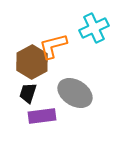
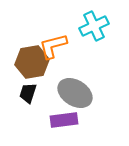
cyan cross: moved 2 px up
brown hexagon: rotated 20 degrees clockwise
purple rectangle: moved 22 px right, 4 px down
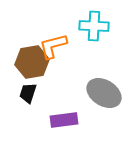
cyan cross: rotated 28 degrees clockwise
gray ellipse: moved 29 px right
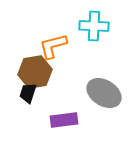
brown hexagon: moved 3 px right, 10 px down
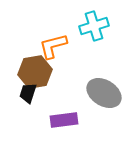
cyan cross: rotated 20 degrees counterclockwise
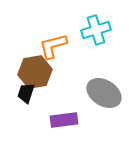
cyan cross: moved 2 px right, 4 px down
black trapezoid: moved 2 px left
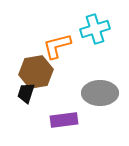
cyan cross: moved 1 px left, 1 px up
orange L-shape: moved 4 px right
brown hexagon: moved 1 px right
gray ellipse: moved 4 px left; rotated 32 degrees counterclockwise
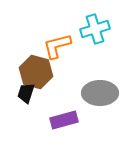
brown hexagon: rotated 24 degrees clockwise
purple rectangle: rotated 8 degrees counterclockwise
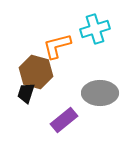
purple rectangle: rotated 24 degrees counterclockwise
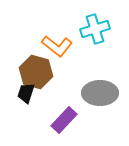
orange L-shape: rotated 128 degrees counterclockwise
purple rectangle: rotated 8 degrees counterclockwise
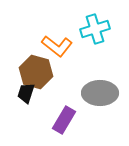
purple rectangle: rotated 12 degrees counterclockwise
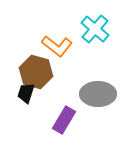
cyan cross: rotated 32 degrees counterclockwise
gray ellipse: moved 2 px left, 1 px down
